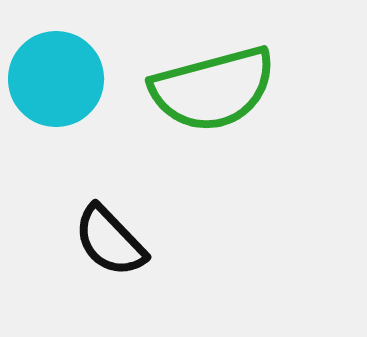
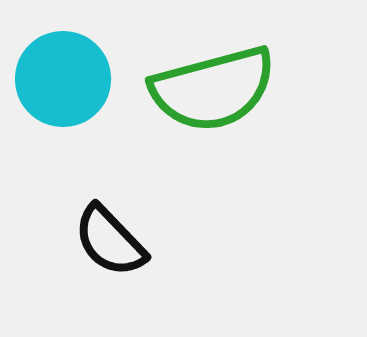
cyan circle: moved 7 px right
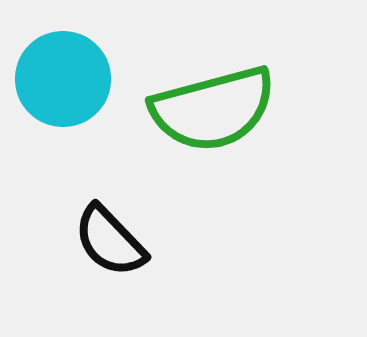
green semicircle: moved 20 px down
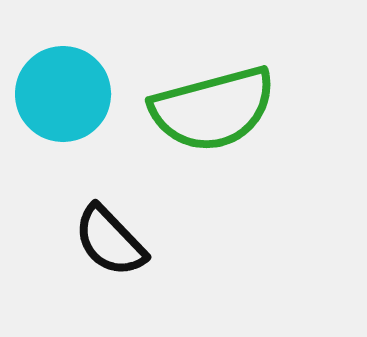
cyan circle: moved 15 px down
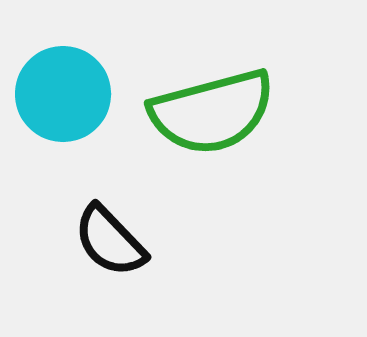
green semicircle: moved 1 px left, 3 px down
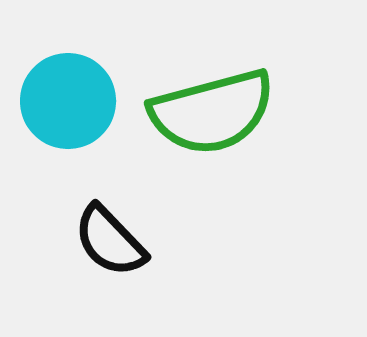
cyan circle: moved 5 px right, 7 px down
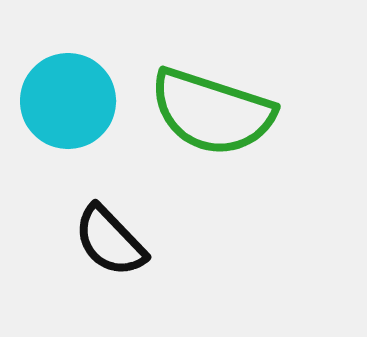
green semicircle: rotated 33 degrees clockwise
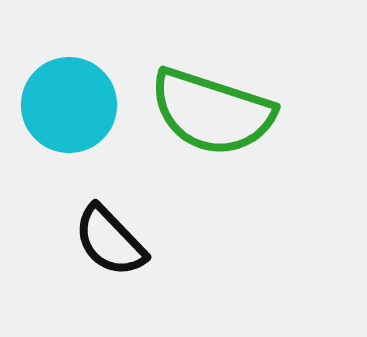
cyan circle: moved 1 px right, 4 px down
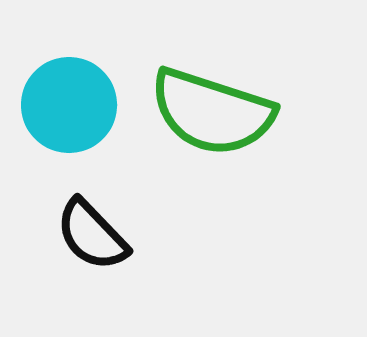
black semicircle: moved 18 px left, 6 px up
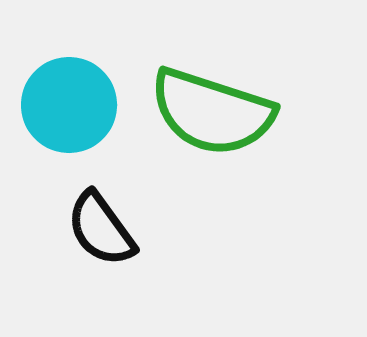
black semicircle: moved 9 px right, 6 px up; rotated 8 degrees clockwise
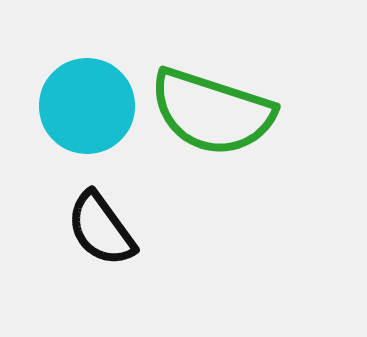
cyan circle: moved 18 px right, 1 px down
